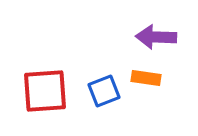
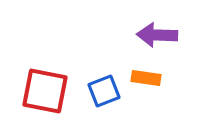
purple arrow: moved 1 px right, 2 px up
red square: rotated 15 degrees clockwise
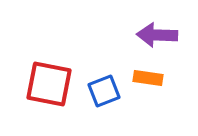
orange rectangle: moved 2 px right
red square: moved 4 px right, 7 px up
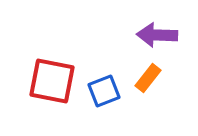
orange rectangle: rotated 60 degrees counterclockwise
red square: moved 3 px right, 3 px up
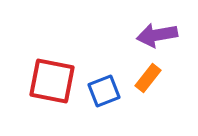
purple arrow: rotated 12 degrees counterclockwise
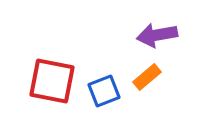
orange rectangle: moved 1 px left, 1 px up; rotated 12 degrees clockwise
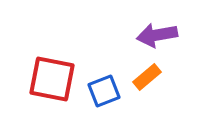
red square: moved 2 px up
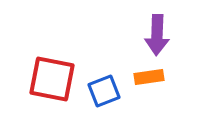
purple arrow: rotated 78 degrees counterclockwise
orange rectangle: moved 2 px right; rotated 32 degrees clockwise
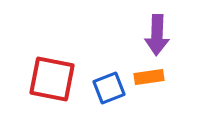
blue square: moved 5 px right, 3 px up
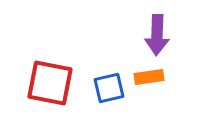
red square: moved 2 px left, 4 px down
blue square: rotated 8 degrees clockwise
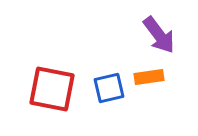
purple arrow: moved 2 px right; rotated 39 degrees counterclockwise
red square: moved 2 px right, 6 px down
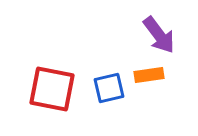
orange rectangle: moved 2 px up
